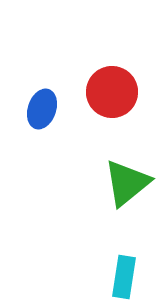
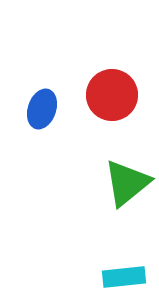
red circle: moved 3 px down
cyan rectangle: rotated 75 degrees clockwise
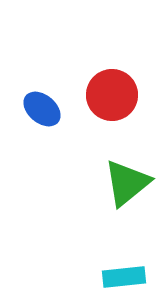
blue ellipse: rotated 69 degrees counterclockwise
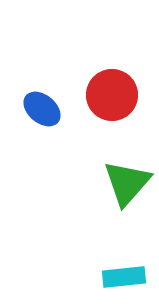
green triangle: rotated 10 degrees counterclockwise
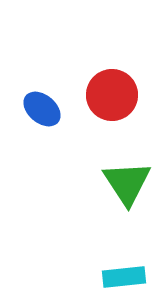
green triangle: rotated 14 degrees counterclockwise
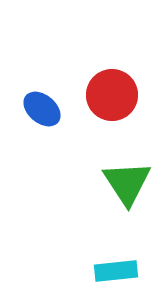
cyan rectangle: moved 8 px left, 6 px up
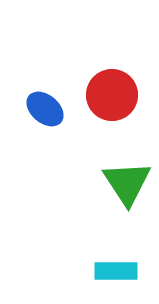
blue ellipse: moved 3 px right
cyan rectangle: rotated 6 degrees clockwise
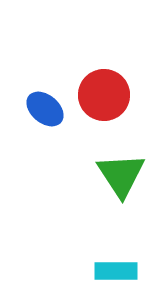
red circle: moved 8 px left
green triangle: moved 6 px left, 8 px up
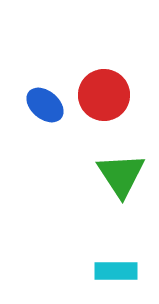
blue ellipse: moved 4 px up
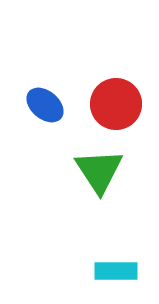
red circle: moved 12 px right, 9 px down
green triangle: moved 22 px left, 4 px up
